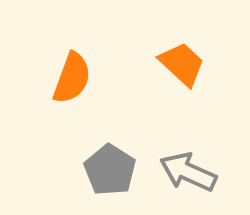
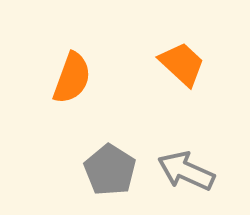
gray arrow: moved 2 px left, 1 px up
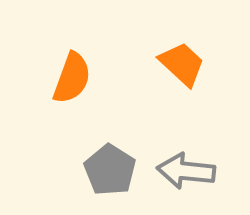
gray arrow: rotated 18 degrees counterclockwise
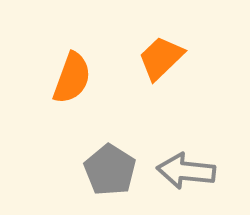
orange trapezoid: moved 21 px left, 6 px up; rotated 87 degrees counterclockwise
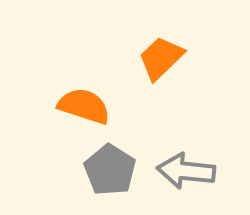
orange semicircle: moved 12 px right, 28 px down; rotated 92 degrees counterclockwise
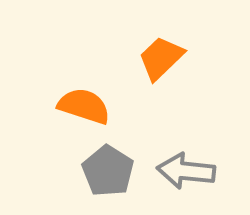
gray pentagon: moved 2 px left, 1 px down
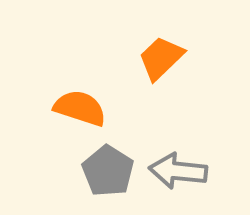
orange semicircle: moved 4 px left, 2 px down
gray arrow: moved 8 px left
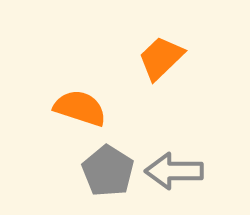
gray arrow: moved 4 px left; rotated 6 degrees counterclockwise
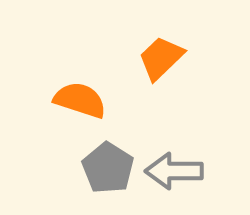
orange semicircle: moved 8 px up
gray pentagon: moved 3 px up
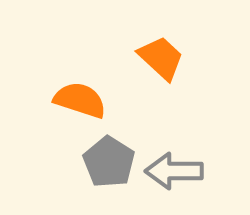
orange trapezoid: rotated 87 degrees clockwise
gray pentagon: moved 1 px right, 6 px up
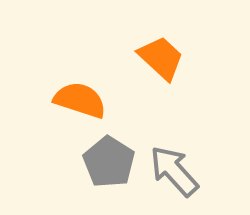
gray arrow: rotated 48 degrees clockwise
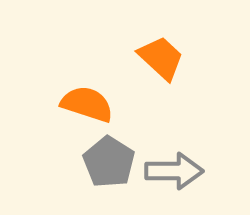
orange semicircle: moved 7 px right, 4 px down
gray arrow: rotated 132 degrees clockwise
